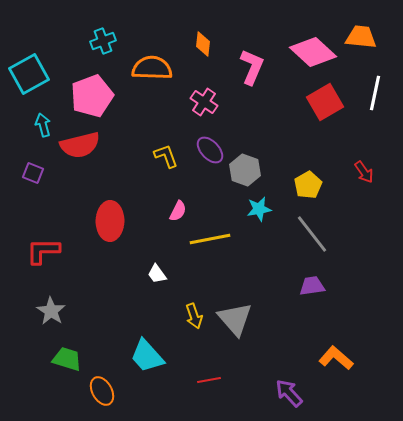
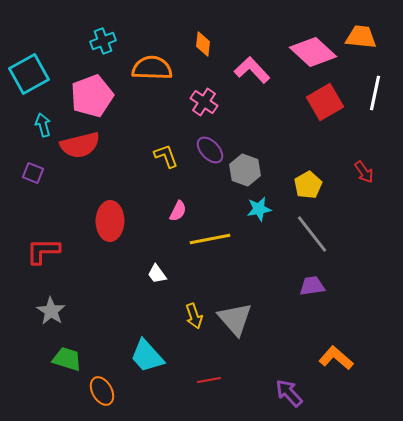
pink L-shape: moved 3 px down; rotated 66 degrees counterclockwise
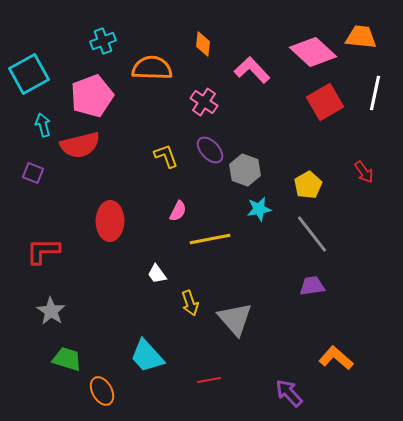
yellow arrow: moved 4 px left, 13 px up
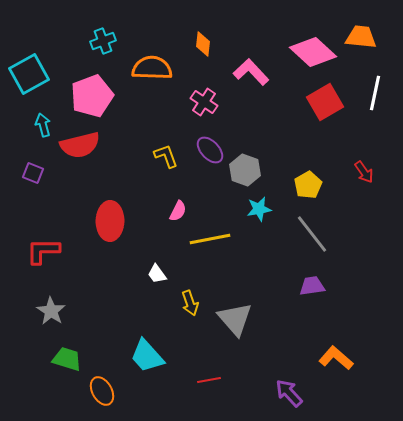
pink L-shape: moved 1 px left, 2 px down
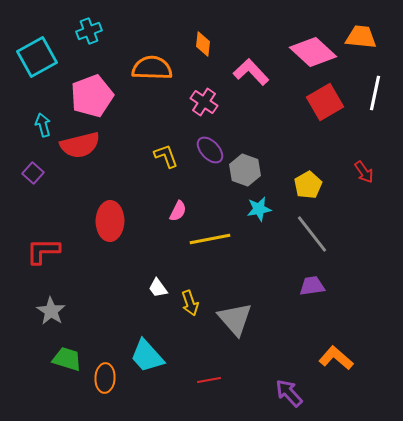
cyan cross: moved 14 px left, 10 px up
cyan square: moved 8 px right, 17 px up
purple square: rotated 20 degrees clockwise
white trapezoid: moved 1 px right, 14 px down
orange ellipse: moved 3 px right, 13 px up; rotated 32 degrees clockwise
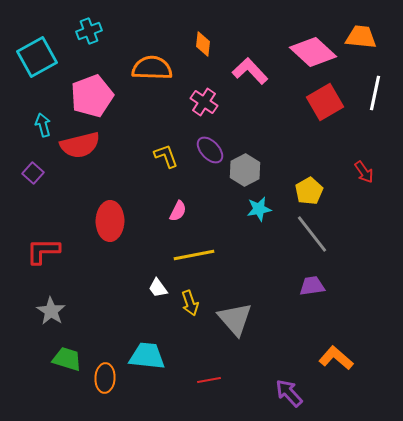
pink L-shape: moved 1 px left, 1 px up
gray hexagon: rotated 12 degrees clockwise
yellow pentagon: moved 1 px right, 6 px down
yellow line: moved 16 px left, 16 px down
cyan trapezoid: rotated 138 degrees clockwise
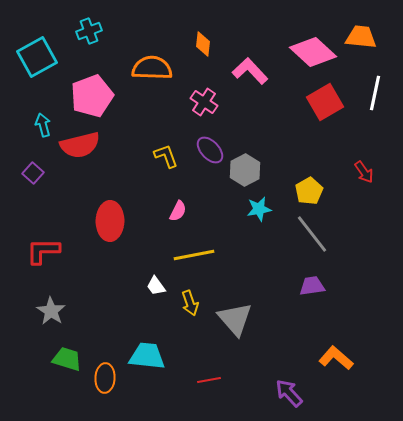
white trapezoid: moved 2 px left, 2 px up
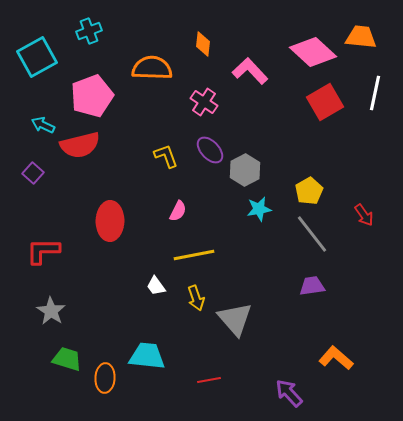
cyan arrow: rotated 50 degrees counterclockwise
red arrow: moved 43 px down
yellow arrow: moved 6 px right, 5 px up
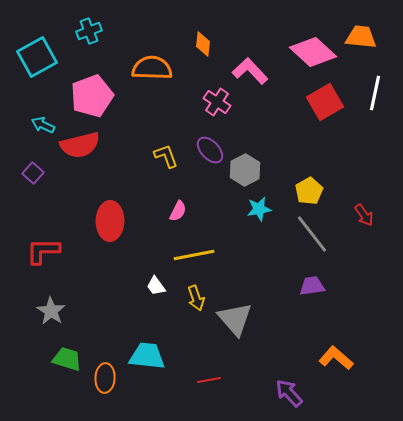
pink cross: moved 13 px right
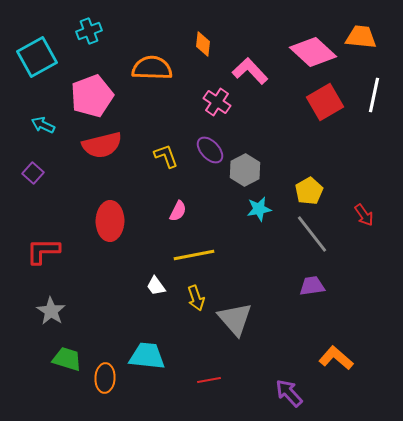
white line: moved 1 px left, 2 px down
red semicircle: moved 22 px right
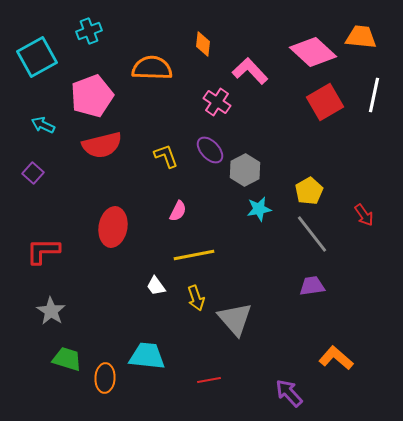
red ellipse: moved 3 px right, 6 px down; rotated 9 degrees clockwise
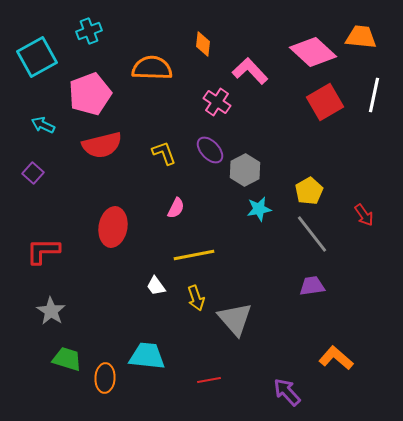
pink pentagon: moved 2 px left, 2 px up
yellow L-shape: moved 2 px left, 3 px up
pink semicircle: moved 2 px left, 3 px up
purple arrow: moved 2 px left, 1 px up
